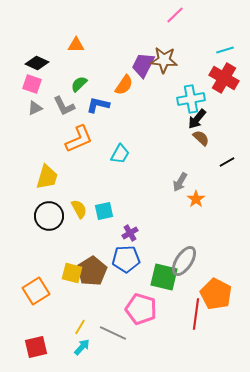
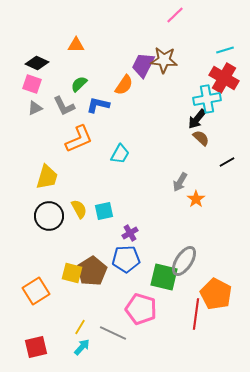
cyan cross: moved 16 px right
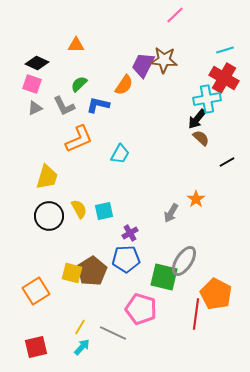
gray arrow: moved 9 px left, 31 px down
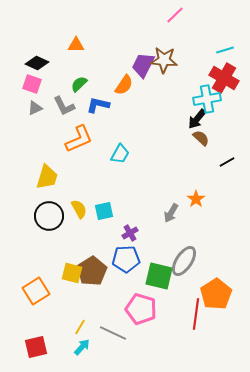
green square: moved 5 px left, 1 px up
orange pentagon: rotated 12 degrees clockwise
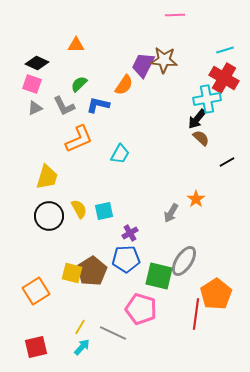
pink line: rotated 42 degrees clockwise
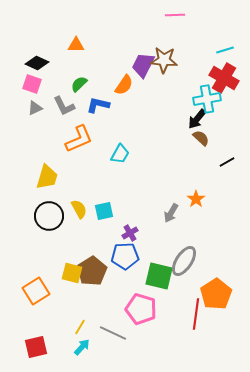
blue pentagon: moved 1 px left, 3 px up
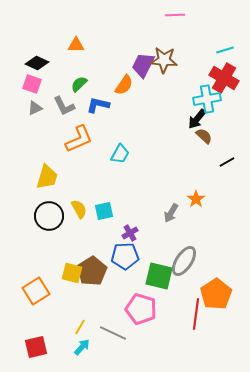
brown semicircle: moved 3 px right, 2 px up
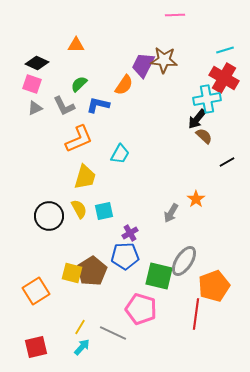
yellow trapezoid: moved 38 px right
orange pentagon: moved 2 px left, 8 px up; rotated 12 degrees clockwise
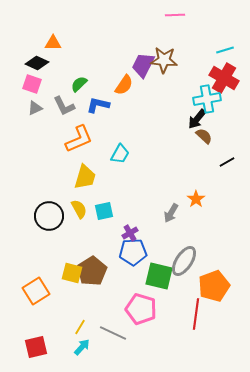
orange triangle: moved 23 px left, 2 px up
blue pentagon: moved 8 px right, 4 px up
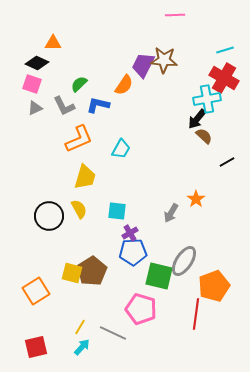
cyan trapezoid: moved 1 px right, 5 px up
cyan square: moved 13 px right; rotated 18 degrees clockwise
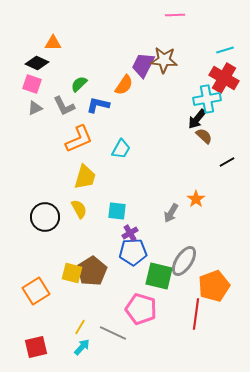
black circle: moved 4 px left, 1 px down
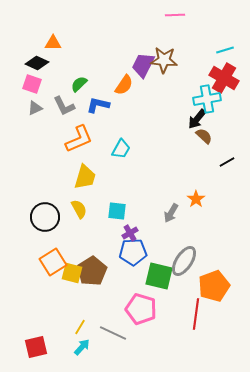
orange square: moved 17 px right, 29 px up
